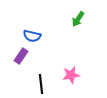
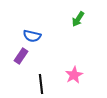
pink star: moved 3 px right; rotated 18 degrees counterclockwise
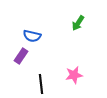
green arrow: moved 4 px down
pink star: rotated 18 degrees clockwise
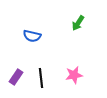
purple rectangle: moved 5 px left, 21 px down
black line: moved 6 px up
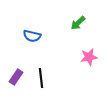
green arrow: rotated 14 degrees clockwise
pink star: moved 15 px right, 18 px up
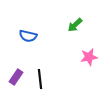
green arrow: moved 3 px left, 2 px down
blue semicircle: moved 4 px left
black line: moved 1 px left, 1 px down
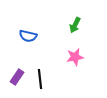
green arrow: rotated 21 degrees counterclockwise
pink star: moved 14 px left
purple rectangle: moved 1 px right
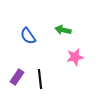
green arrow: moved 12 px left, 5 px down; rotated 77 degrees clockwise
blue semicircle: rotated 42 degrees clockwise
